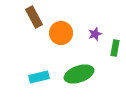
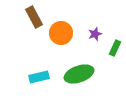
green rectangle: rotated 14 degrees clockwise
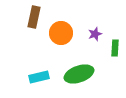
brown rectangle: rotated 40 degrees clockwise
green rectangle: rotated 21 degrees counterclockwise
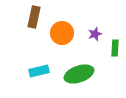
orange circle: moved 1 px right
cyan rectangle: moved 6 px up
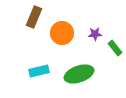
brown rectangle: rotated 10 degrees clockwise
purple star: rotated 16 degrees clockwise
green rectangle: rotated 42 degrees counterclockwise
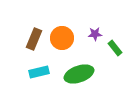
brown rectangle: moved 22 px down
orange circle: moved 5 px down
cyan rectangle: moved 1 px down
